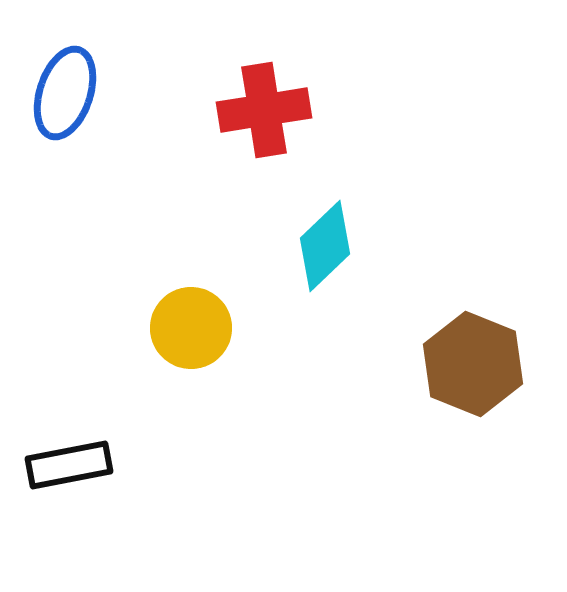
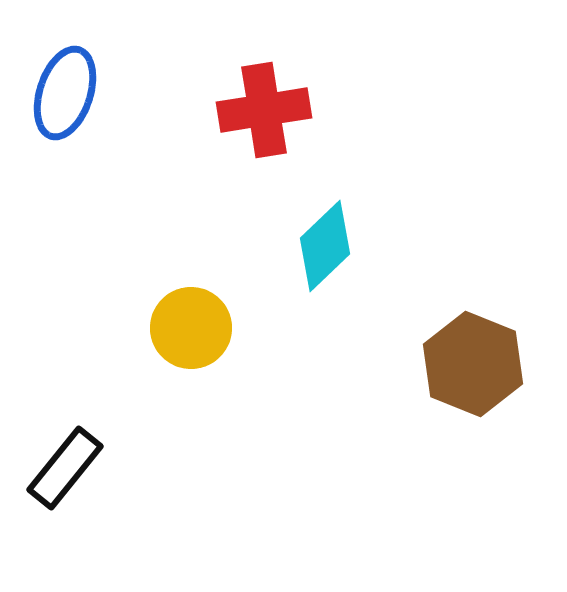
black rectangle: moved 4 px left, 3 px down; rotated 40 degrees counterclockwise
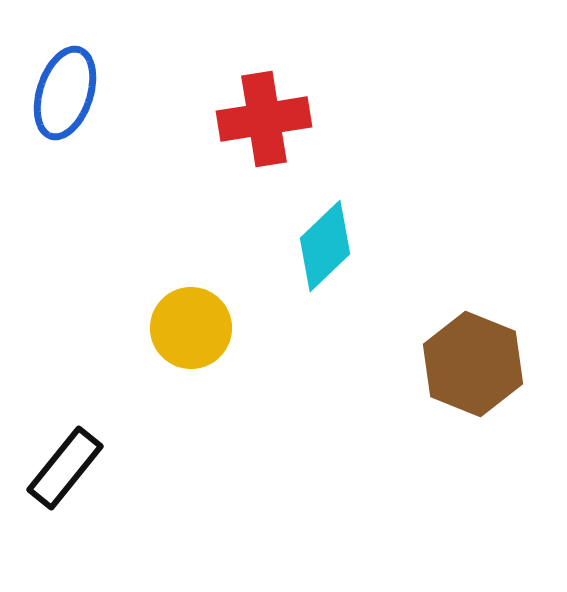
red cross: moved 9 px down
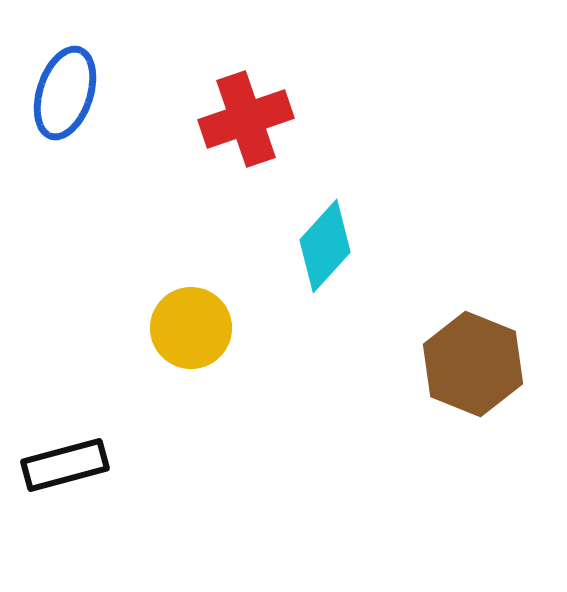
red cross: moved 18 px left; rotated 10 degrees counterclockwise
cyan diamond: rotated 4 degrees counterclockwise
black rectangle: moved 3 px up; rotated 36 degrees clockwise
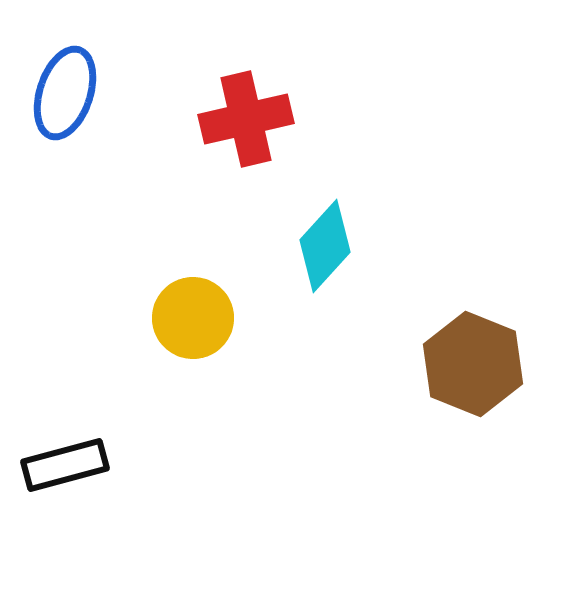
red cross: rotated 6 degrees clockwise
yellow circle: moved 2 px right, 10 px up
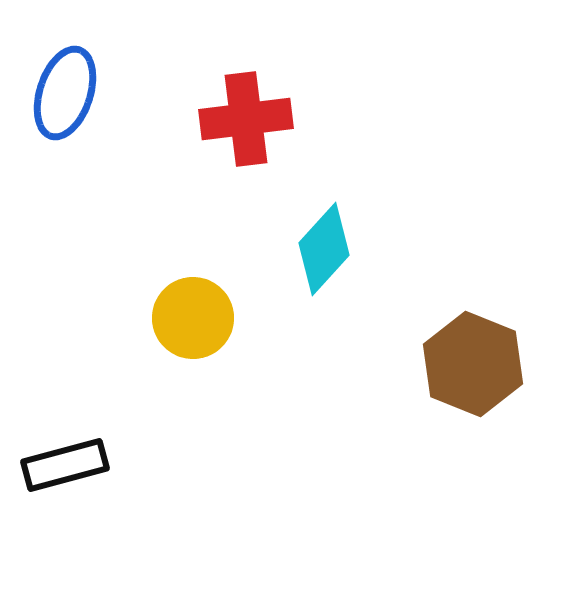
red cross: rotated 6 degrees clockwise
cyan diamond: moved 1 px left, 3 px down
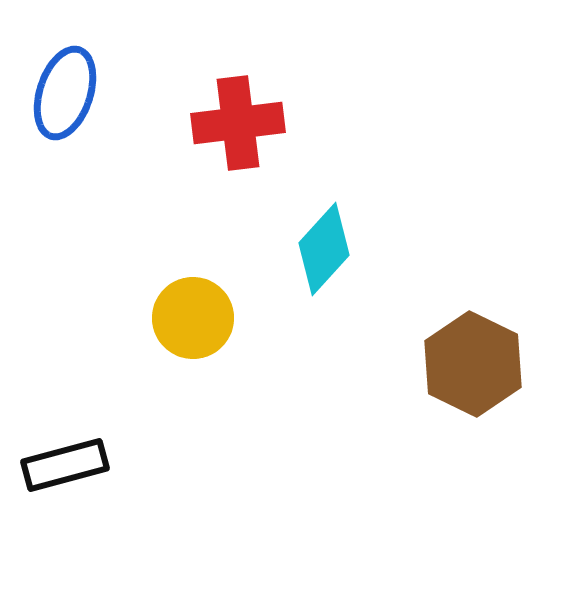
red cross: moved 8 px left, 4 px down
brown hexagon: rotated 4 degrees clockwise
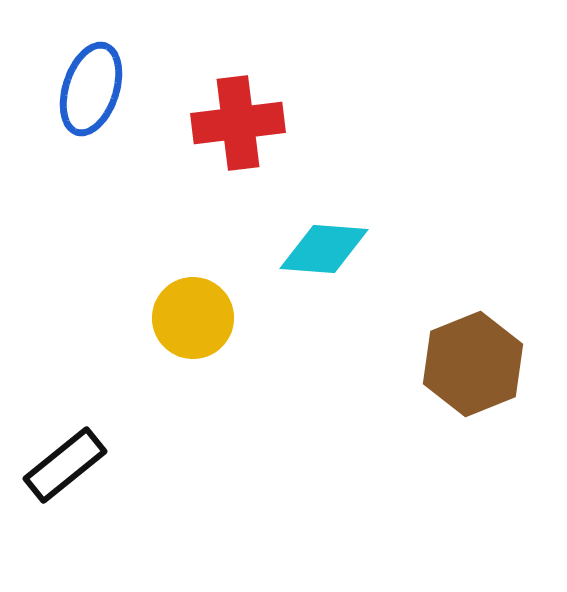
blue ellipse: moved 26 px right, 4 px up
cyan diamond: rotated 52 degrees clockwise
brown hexagon: rotated 12 degrees clockwise
black rectangle: rotated 24 degrees counterclockwise
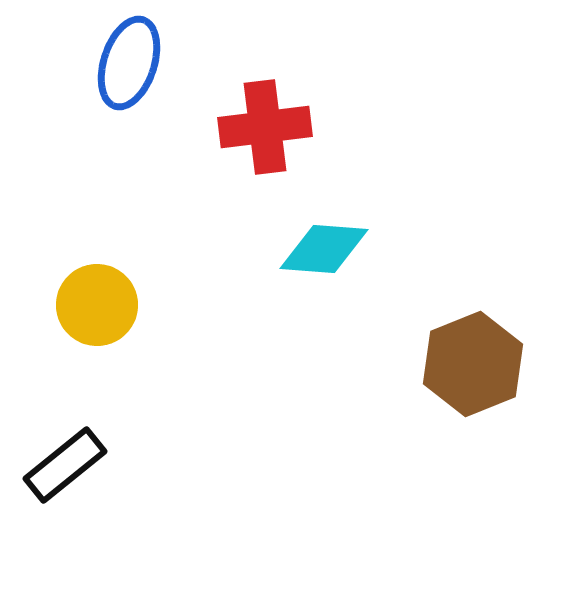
blue ellipse: moved 38 px right, 26 px up
red cross: moved 27 px right, 4 px down
yellow circle: moved 96 px left, 13 px up
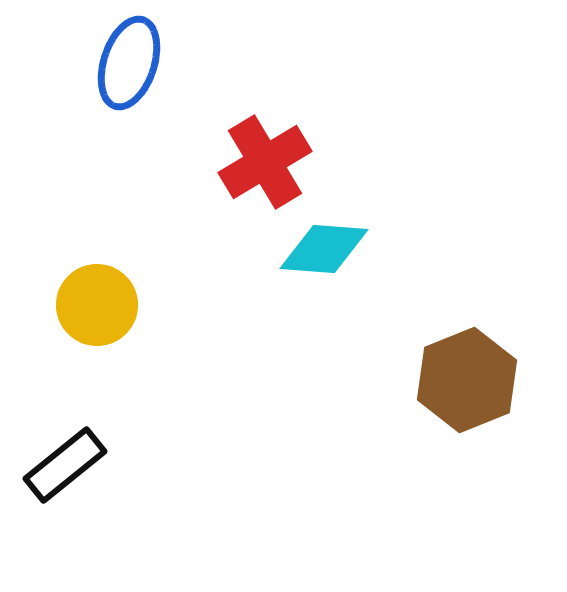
red cross: moved 35 px down; rotated 24 degrees counterclockwise
brown hexagon: moved 6 px left, 16 px down
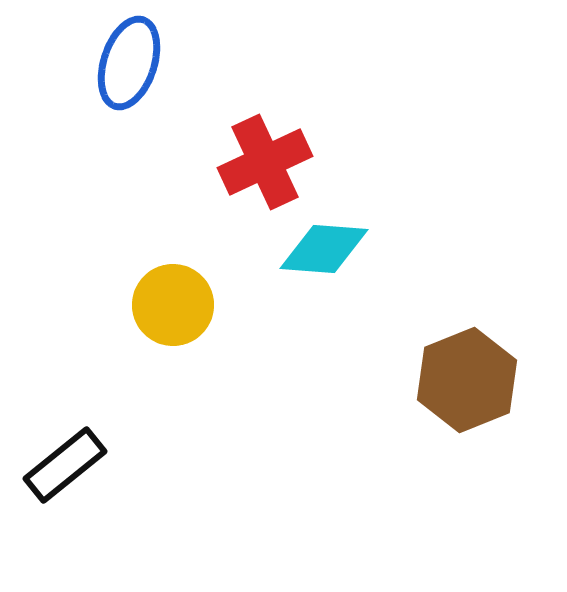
red cross: rotated 6 degrees clockwise
yellow circle: moved 76 px right
